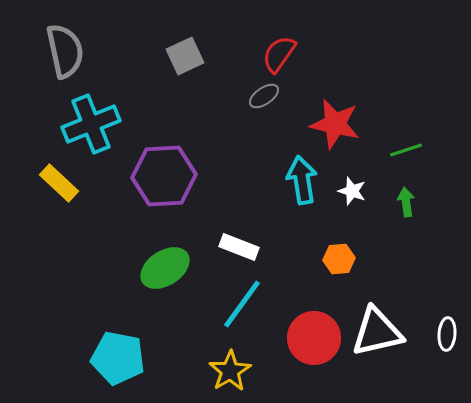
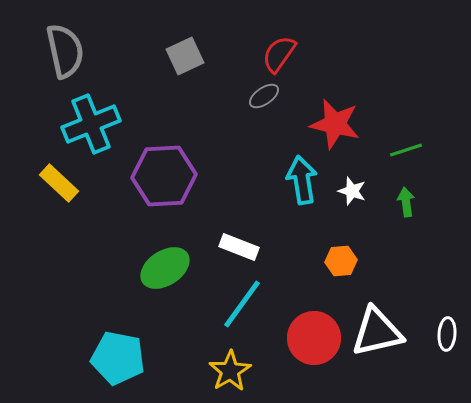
orange hexagon: moved 2 px right, 2 px down
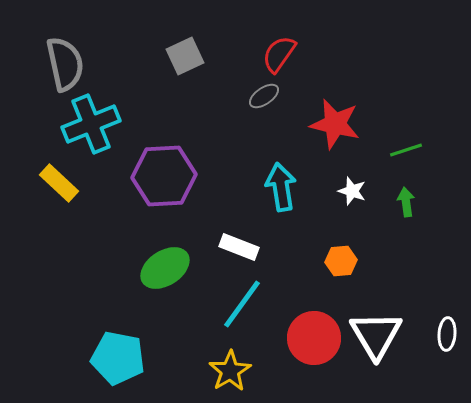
gray semicircle: moved 13 px down
cyan arrow: moved 21 px left, 7 px down
white triangle: moved 1 px left, 3 px down; rotated 48 degrees counterclockwise
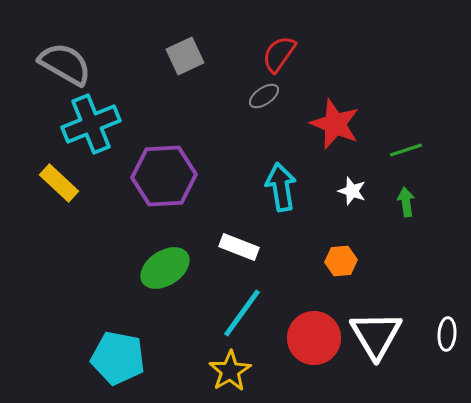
gray semicircle: rotated 48 degrees counterclockwise
red star: rotated 9 degrees clockwise
cyan line: moved 9 px down
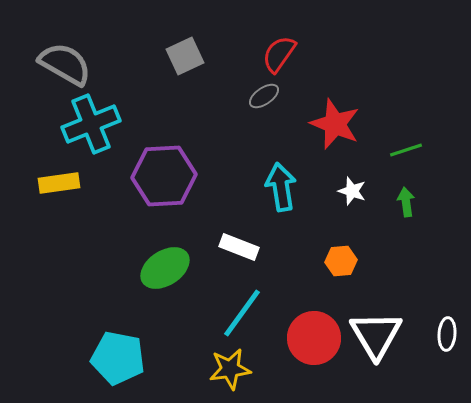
yellow rectangle: rotated 51 degrees counterclockwise
yellow star: moved 2 px up; rotated 24 degrees clockwise
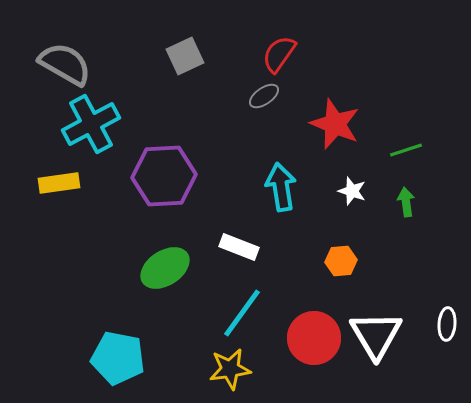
cyan cross: rotated 6 degrees counterclockwise
white ellipse: moved 10 px up
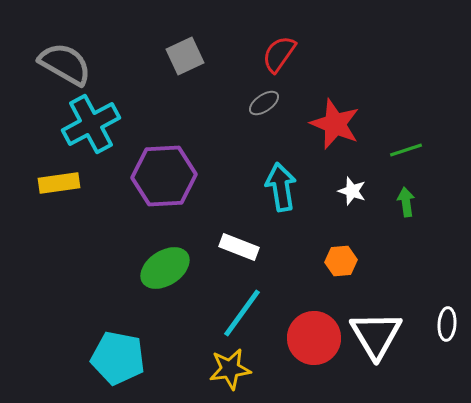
gray ellipse: moved 7 px down
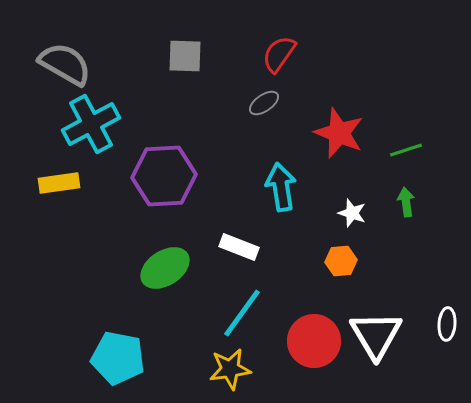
gray square: rotated 27 degrees clockwise
red star: moved 4 px right, 9 px down
white star: moved 22 px down
red circle: moved 3 px down
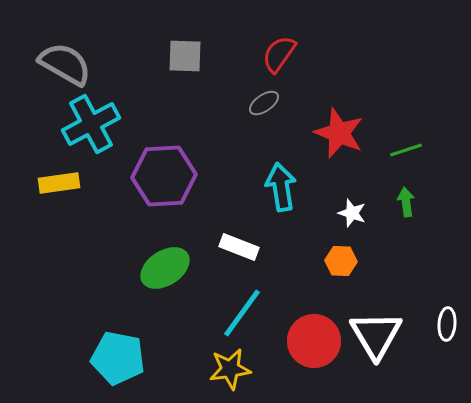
orange hexagon: rotated 8 degrees clockwise
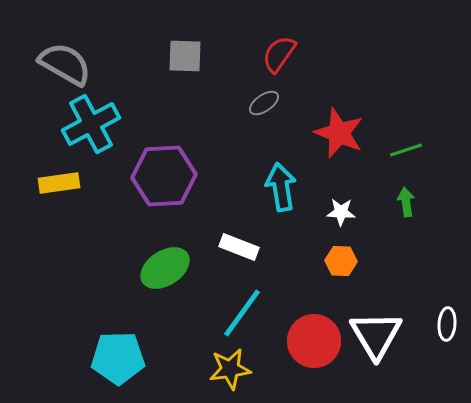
white star: moved 11 px left, 1 px up; rotated 16 degrees counterclockwise
cyan pentagon: rotated 12 degrees counterclockwise
